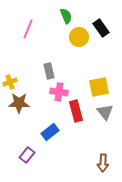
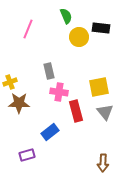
black rectangle: rotated 48 degrees counterclockwise
purple rectangle: rotated 35 degrees clockwise
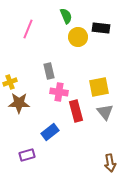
yellow circle: moved 1 px left
brown arrow: moved 7 px right; rotated 12 degrees counterclockwise
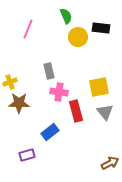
brown arrow: rotated 108 degrees counterclockwise
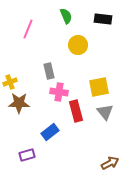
black rectangle: moved 2 px right, 9 px up
yellow circle: moved 8 px down
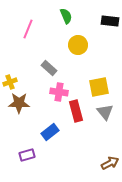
black rectangle: moved 7 px right, 2 px down
gray rectangle: moved 3 px up; rotated 35 degrees counterclockwise
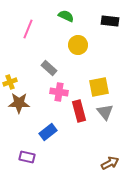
green semicircle: rotated 42 degrees counterclockwise
red rectangle: moved 3 px right
blue rectangle: moved 2 px left
purple rectangle: moved 2 px down; rotated 28 degrees clockwise
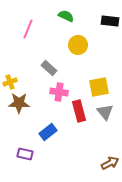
purple rectangle: moved 2 px left, 3 px up
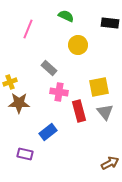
black rectangle: moved 2 px down
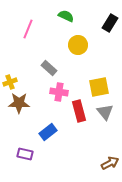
black rectangle: rotated 66 degrees counterclockwise
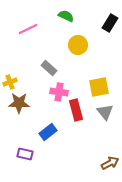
pink line: rotated 42 degrees clockwise
red rectangle: moved 3 px left, 1 px up
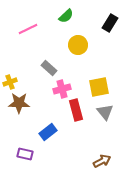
green semicircle: rotated 112 degrees clockwise
pink cross: moved 3 px right, 3 px up; rotated 24 degrees counterclockwise
brown arrow: moved 8 px left, 2 px up
